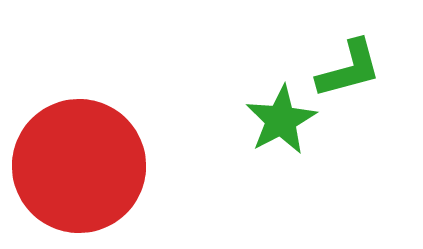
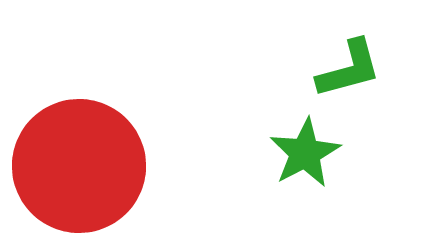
green star: moved 24 px right, 33 px down
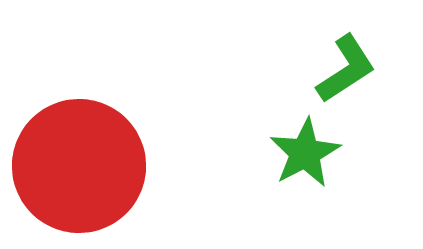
green L-shape: moved 3 px left; rotated 18 degrees counterclockwise
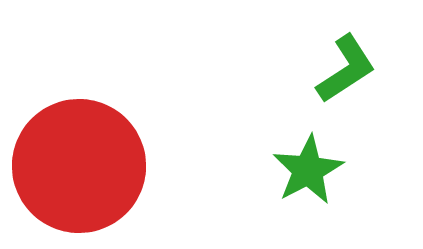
green star: moved 3 px right, 17 px down
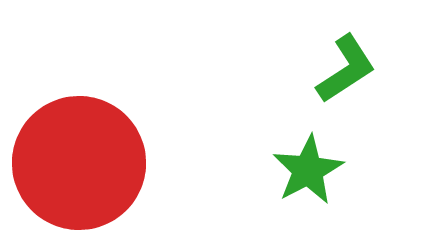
red circle: moved 3 px up
